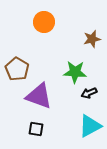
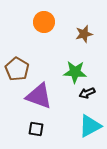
brown star: moved 8 px left, 5 px up
black arrow: moved 2 px left
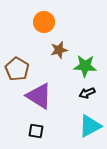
brown star: moved 25 px left, 16 px down
green star: moved 10 px right, 6 px up
purple triangle: rotated 12 degrees clockwise
black square: moved 2 px down
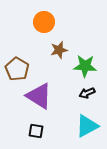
cyan triangle: moved 3 px left
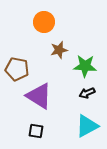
brown pentagon: rotated 20 degrees counterclockwise
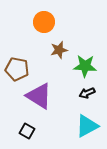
black square: moved 9 px left; rotated 21 degrees clockwise
